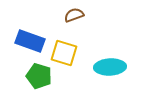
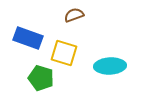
blue rectangle: moved 2 px left, 3 px up
cyan ellipse: moved 1 px up
green pentagon: moved 2 px right, 2 px down
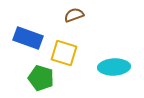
cyan ellipse: moved 4 px right, 1 px down
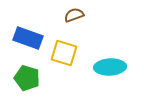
cyan ellipse: moved 4 px left
green pentagon: moved 14 px left
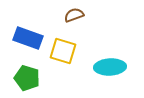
yellow square: moved 1 px left, 2 px up
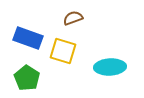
brown semicircle: moved 1 px left, 3 px down
green pentagon: rotated 15 degrees clockwise
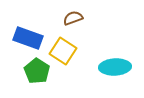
yellow square: rotated 16 degrees clockwise
cyan ellipse: moved 5 px right
green pentagon: moved 10 px right, 7 px up
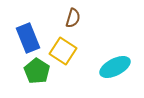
brown semicircle: rotated 126 degrees clockwise
blue rectangle: rotated 48 degrees clockwise
cyan ellipse: rotated 24 degrees counterclockwise
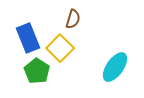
brown semicircle: moved 1 px down
yellow square: moved 3 px left, 3 px up; rotated 12 degrees clockwise
cyan ellipse: rotated 28 degrees counterclockwise
